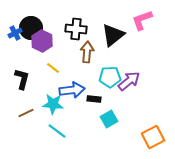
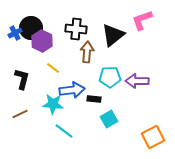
purple arrow: moved 8 px right; rotated 140 degrees counterclockwise
brown line: moved 6 px left, 1 px down
cyan line: moved 7 px right
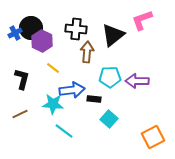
cyan square: rotated 18 degrees counterclockwise
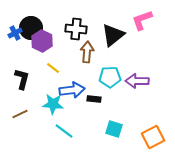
cyan square: moved 5 px right, 10 px down; rotated 24 degrees counterclockwise
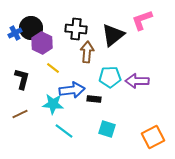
purple hexagon: moved 2 px down
cyan square: moved 7 px left
